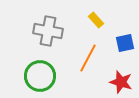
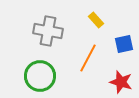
blue square: moved 1 px left, 1 px down
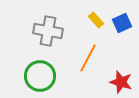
blue square: moved 2 px left, 21 px up; rotated 12 degrees counterclockwise
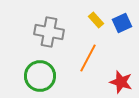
gray cross: moved 1 px right, 1 px down
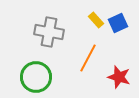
blue square: moved 4 px left
green circle: moved 4 px left, 1 px down
red star: moved 2 px left, 5 px up
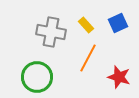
yellow rectangle: moved 10 px left, 5 px down
gray cross: moved 2 px right
green circle: moved 1 px right
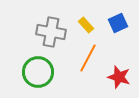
green circle: moved 1 px right, 5 px up
